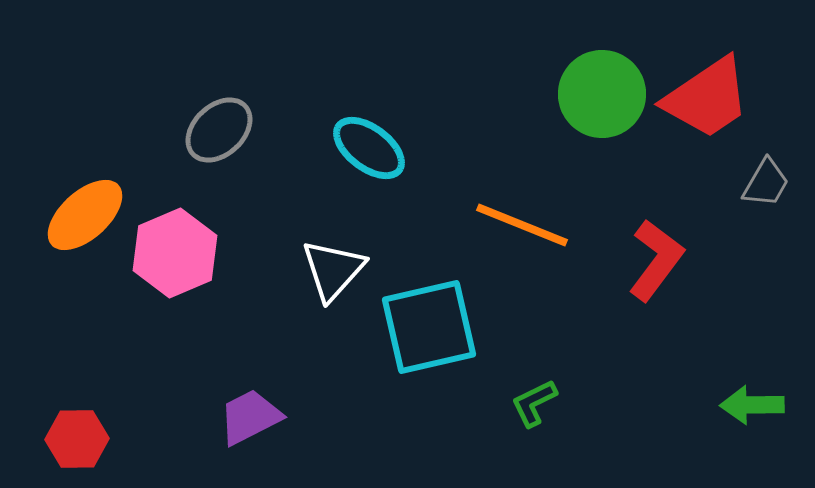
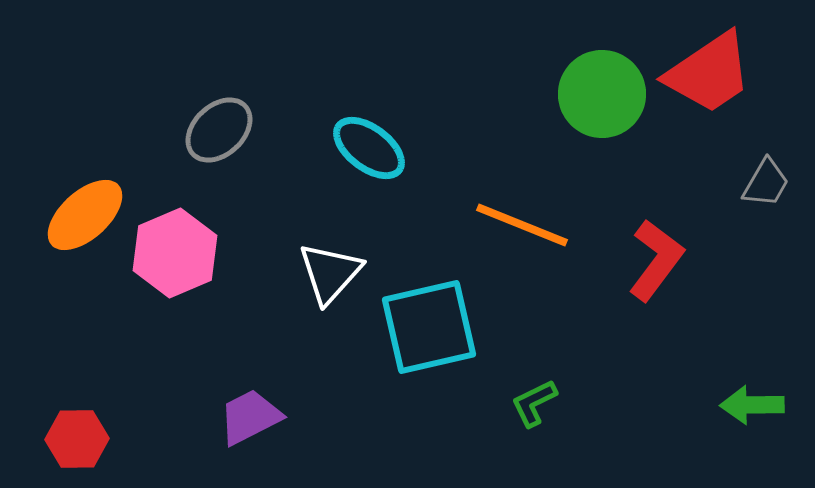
red trapezoid: moved 2 px right, 25 px up
white triangle: moved 3 px left, 3 px down
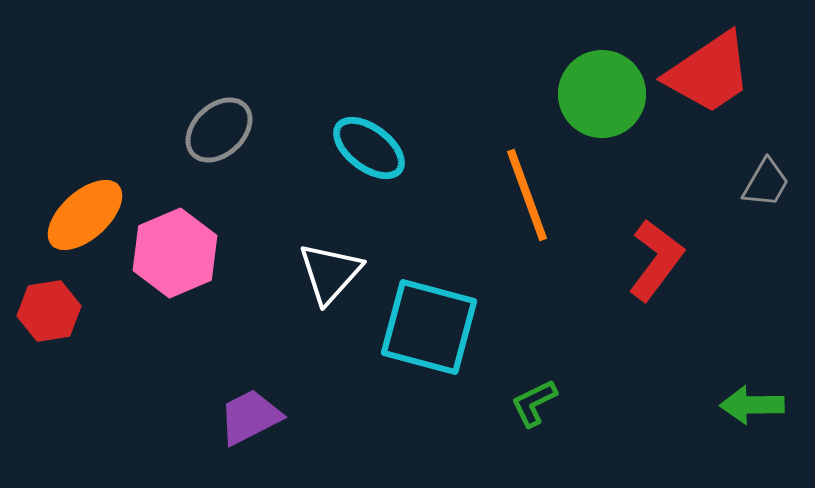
orange line: moved 5 px right, 30 px up; rotated 48 degrees clockwise
cyan square: rotated 28 degrees clockwise
red hexagon: moved 28 px left, 128 px up; rotated 8 degrees counterclockwise
